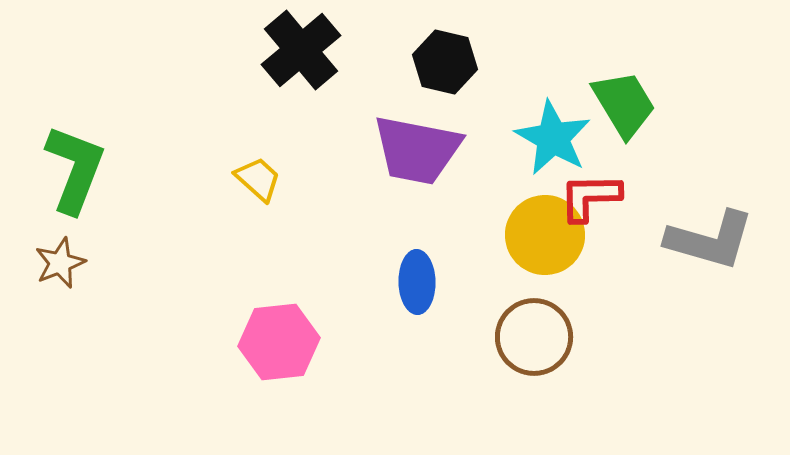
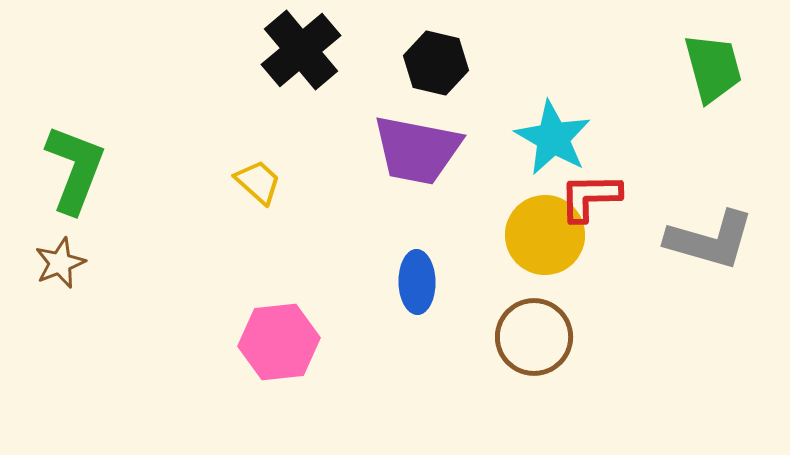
black hexagon: moved 9 px left, 1 px down
green trapezoid: moved 89 px right, 36 px up; rotated 16 degrees clockwise
yellow trapezoid: moved 3 px down
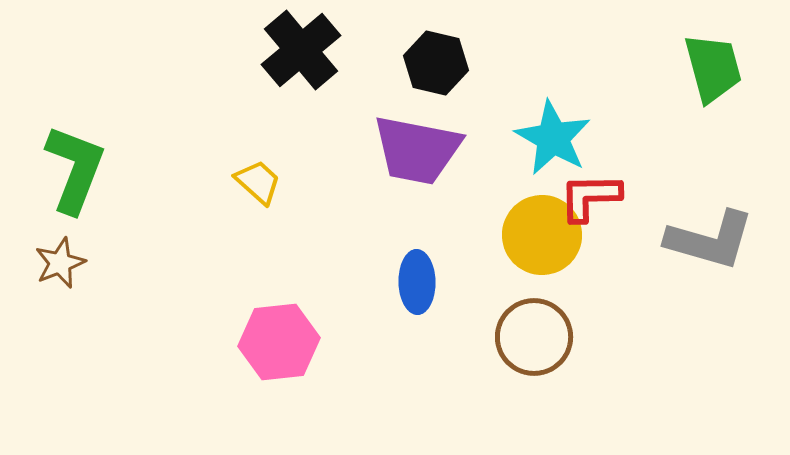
yellow circle: moved 3 px left
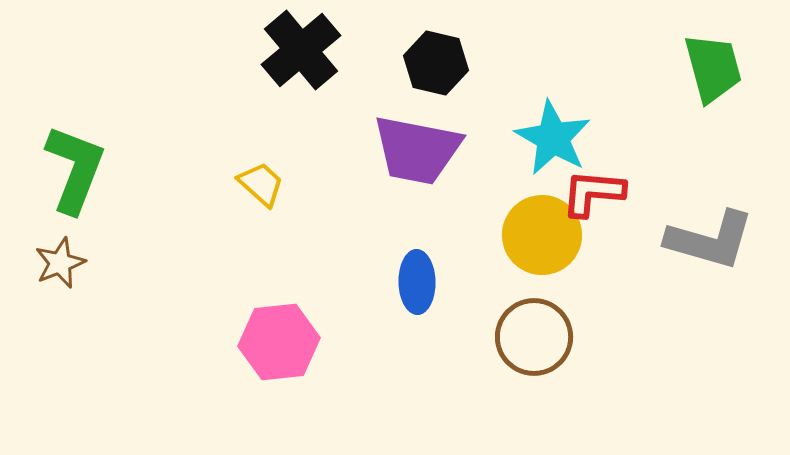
yellow trapezoid: moved 3 px right, 2 px down
red L-shape: moved 3 px right, 4 px up; rotated 6 degrees clockwise
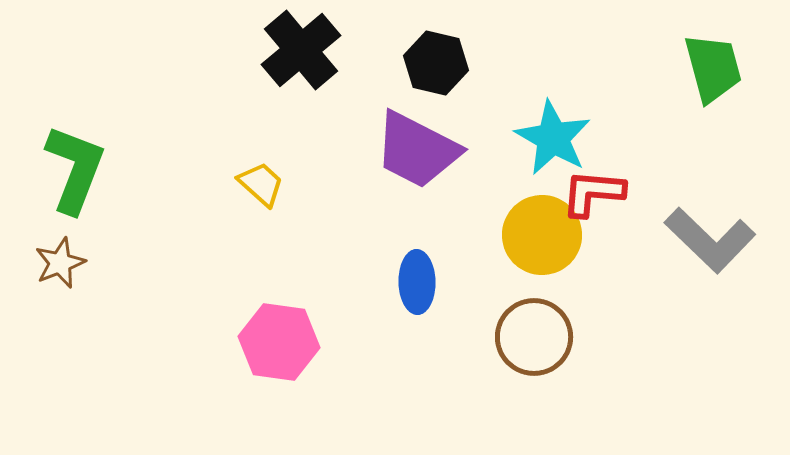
purple trapezoid: rotated 16 degrees clockwise
gray L-shape: rotated 28 degrees clockwise
pink hexagon: rotated 14 degrees clockwise
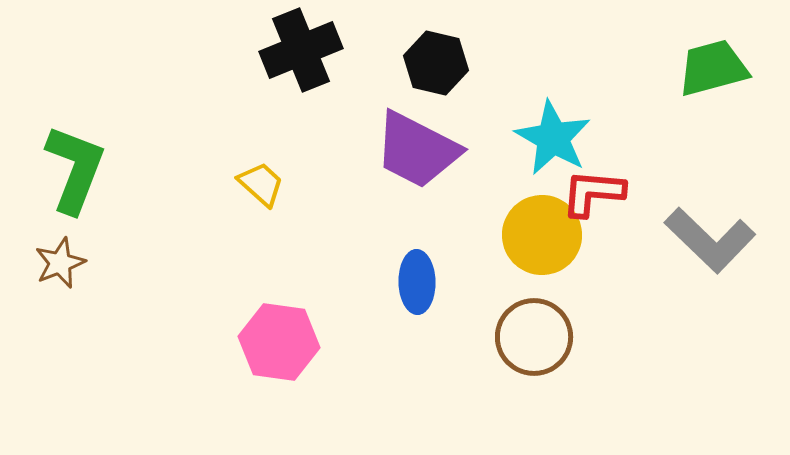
black cross: rotated 18 degrees clockwise
green trapezoid: rotated 90 degrees counterclockwise
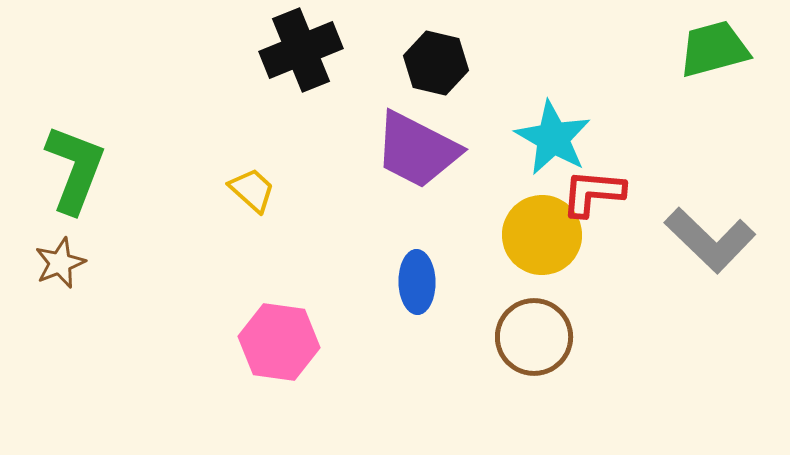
green trapezoid: moved 1 px right, 19 px up
yellow trapezoid: moved 9 px left, 6 px down
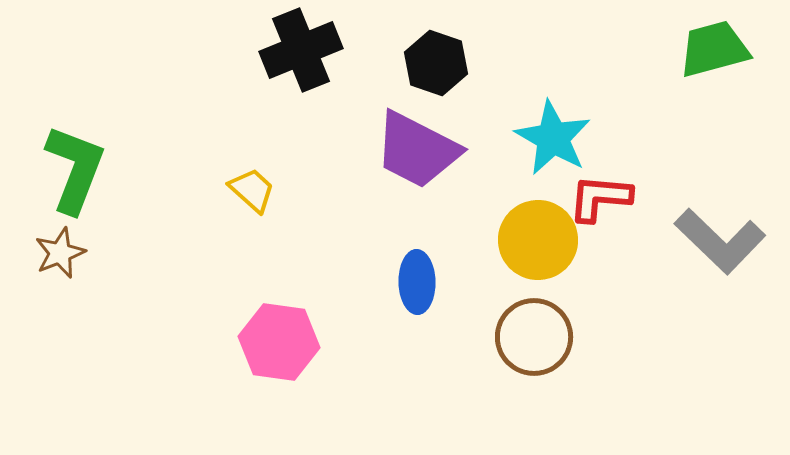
black hexagon: rotated 6 degrees clockwise
red L-shape: moved 7 px right, 5 px down
yellow circle: moved 4 px left, 5 px down
gray L-shape: moved 10 px right, 1 px down
brown star: moved 10 px up
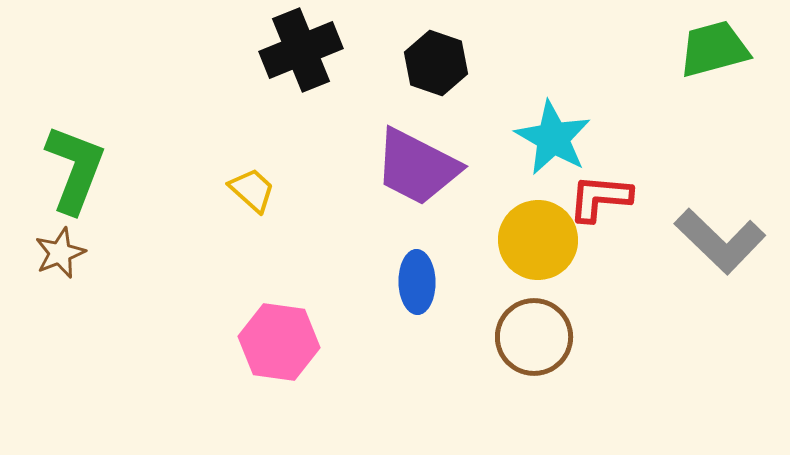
purple trapezoid: moved 17 px down
